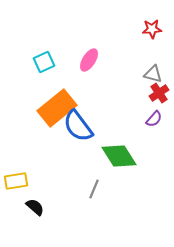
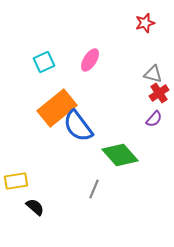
red star: moved 7 px left, 6 px up; rotated 12 degrees counterclockwise
pink ellipse: moved 1 px right
green diamond: moved 1 px right, 1 px up; rotated 9 degrees counterclockwise
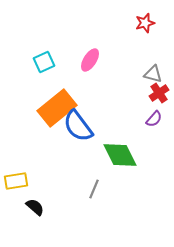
green diamond: rotated 15 degrees clockwise
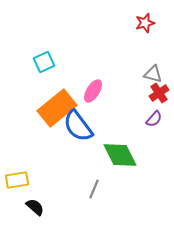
pink ellipse: moved 3 px right, 31 px down
yellow rectangle: moved 1 px right, 1 px up
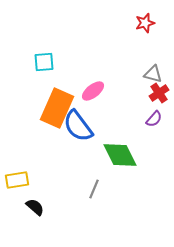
cyan square: rotated 20 degrees clockwise
pink ellipse: rotated 20 degrees clockwise
orange rectangle: rotated 27 degrees counterclockwise
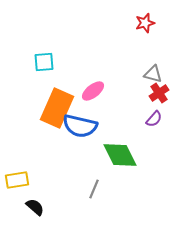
blue semicircle: moved 2 px right; rotated 40 degrees counterclockwise
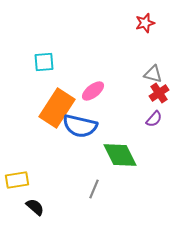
orange rectangle: rotated 9 degrees clockwise
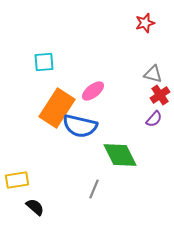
red cross: moved 1 px right, 2 px down
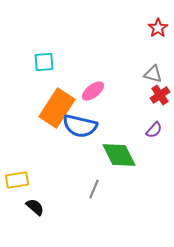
red star: moved 13 px right, 5 px down; rotated 18 degrees counterclockwise
purple semicircle: moved 11 px down
green diamond: moved 1 px left
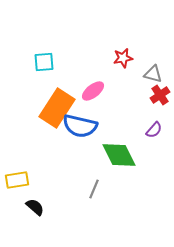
red star: moved 35 px left, 30 px down; rotated 24 degrees clockwise
